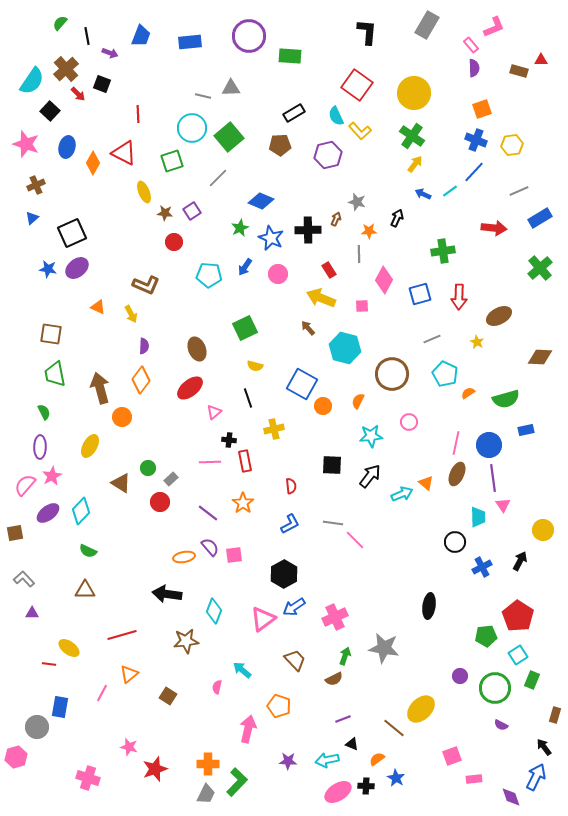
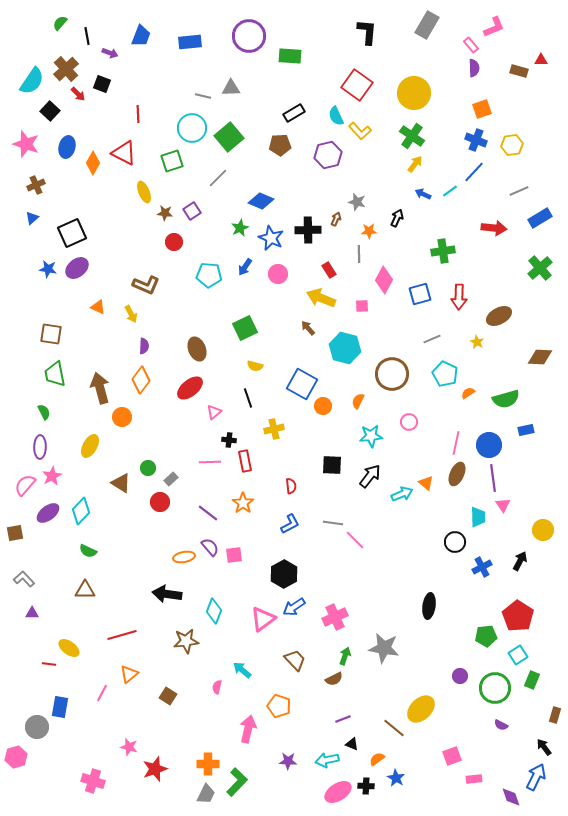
pink cross at (88, 778): moved 5 px right, 3 px down
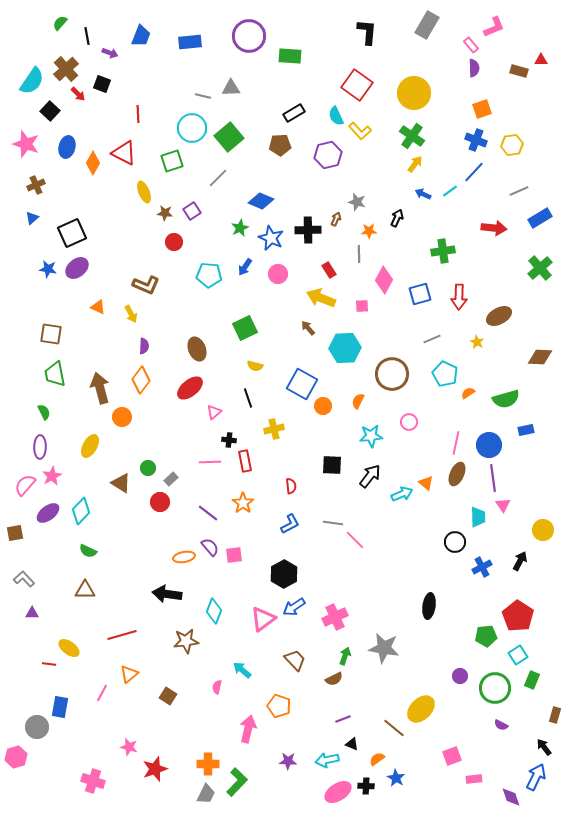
cyan hexagon at (345, 348): rotated 16 degrees counterclockwise
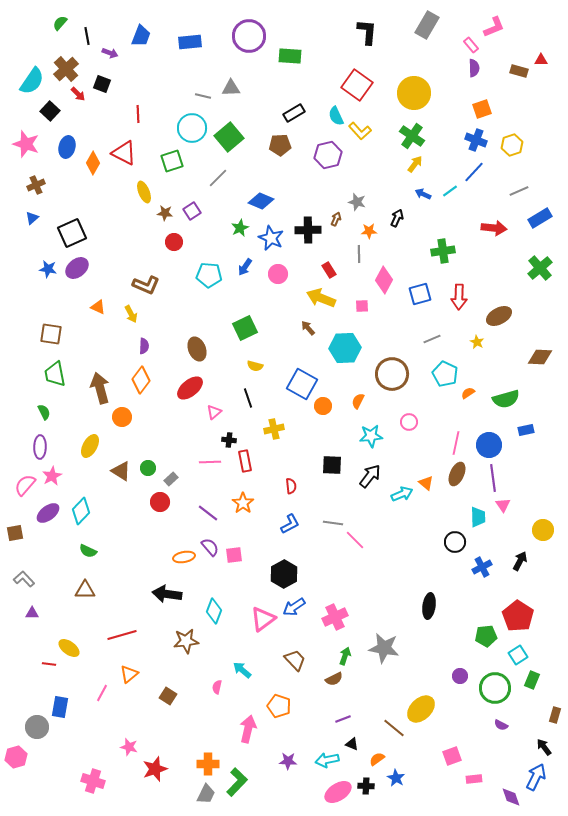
yellow hexagon at (512, 145): rotated 10 degrees counterclockwise
brown triangle at (121, 483): moved 12 px up
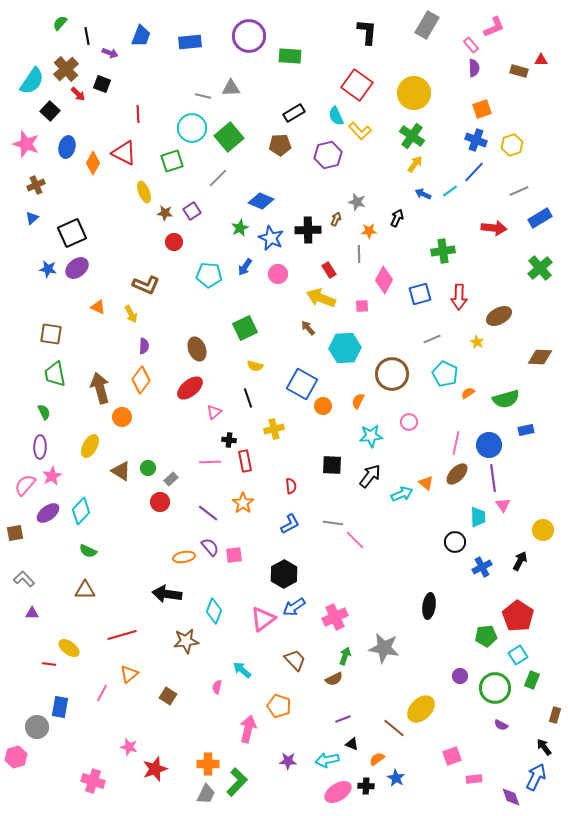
brown ellipse at (457, 474): rotated 20 degrees clockwise
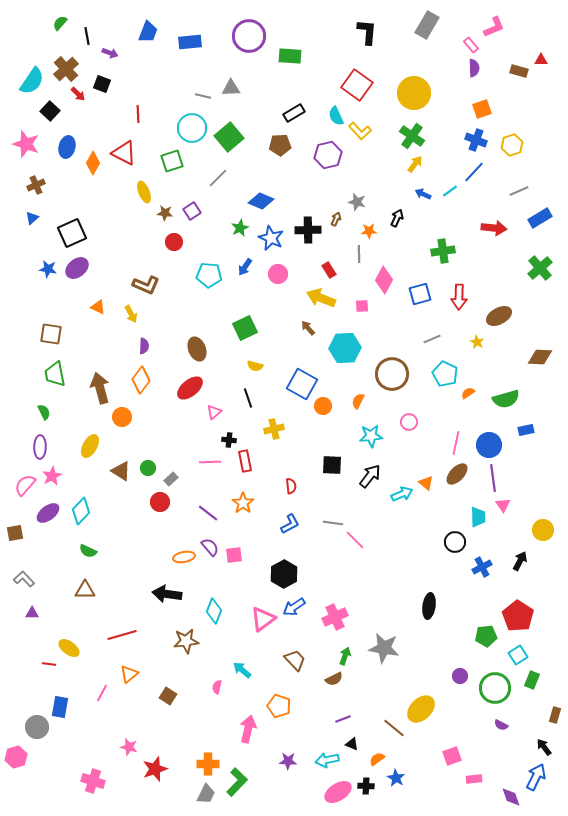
blue trapezoid at (141, 36): moved 7 px right, 4 px up
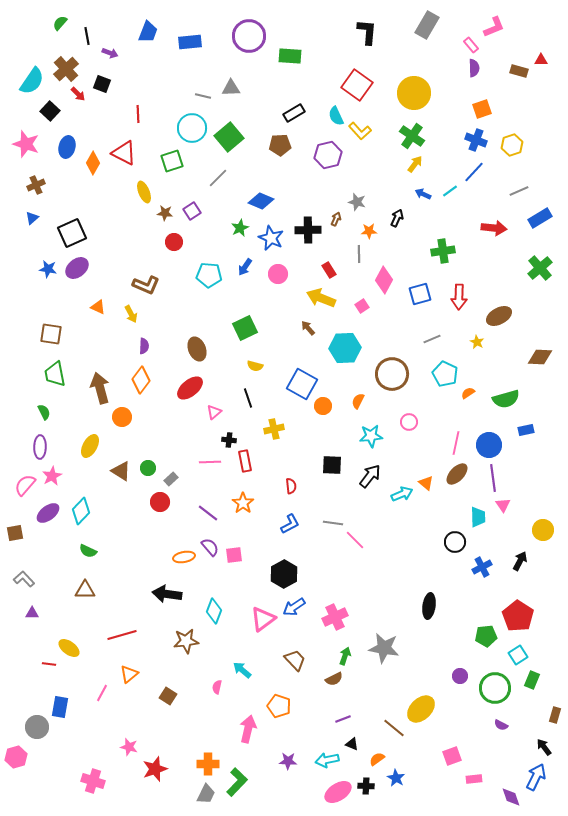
pink square at (362, 306): rotated 32 degrees counterclockwise
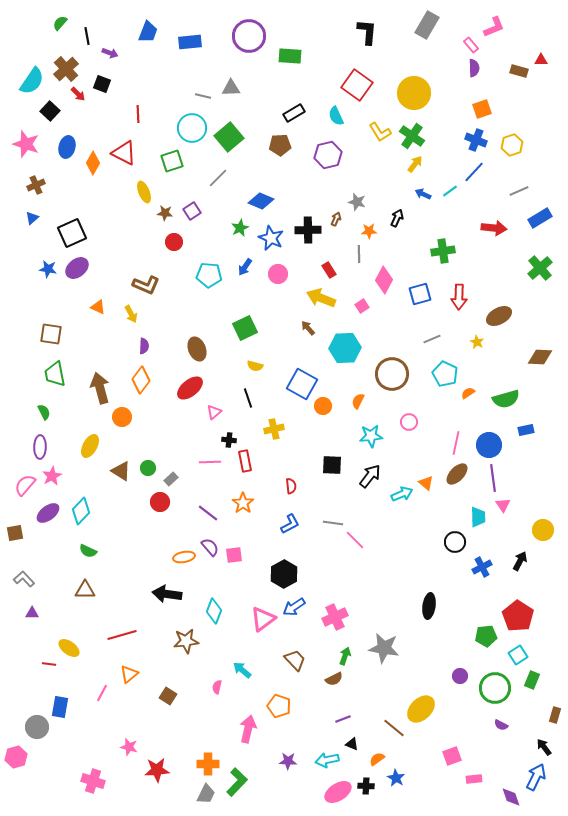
yellow L-shape at (360, 131): moved 20 px right, 1 px down; rotated 10 degrees clockwise
red star at (155, 769): moved 2 px right, 1 px down; rotated 15 degrees clockwise
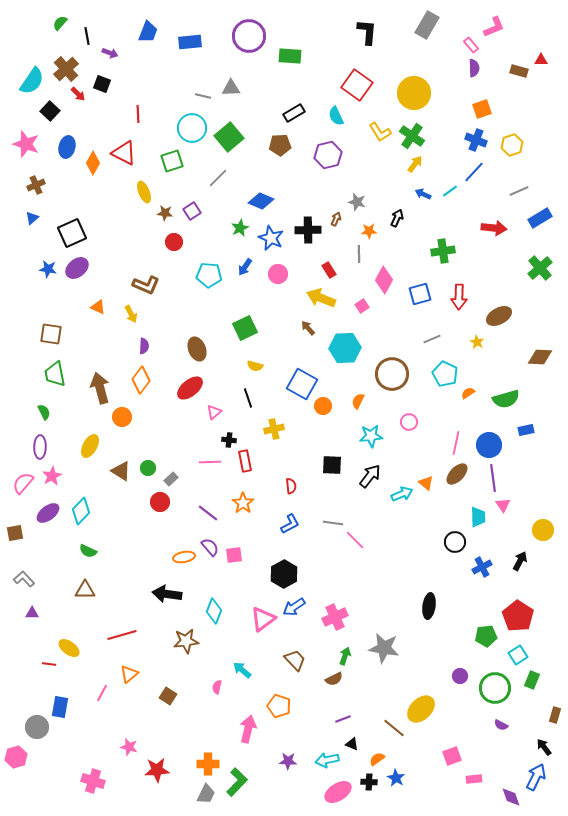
pink semicircle at (25, 485): moved 2 px left, 2 px up
black cross at (366, 786): moved 3 px right, 4 px up
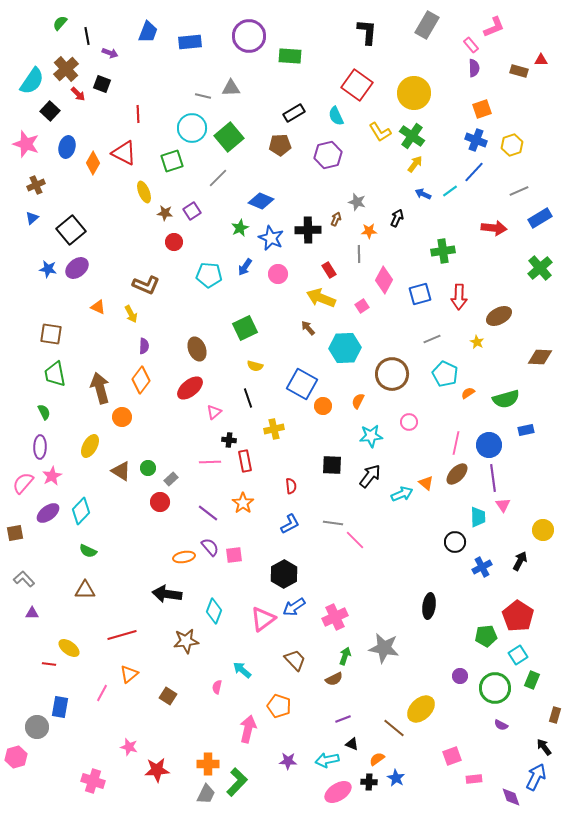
black square at (72, 233): moved 1 px left, 3 px up; rotated 16 degrees counterclockwise
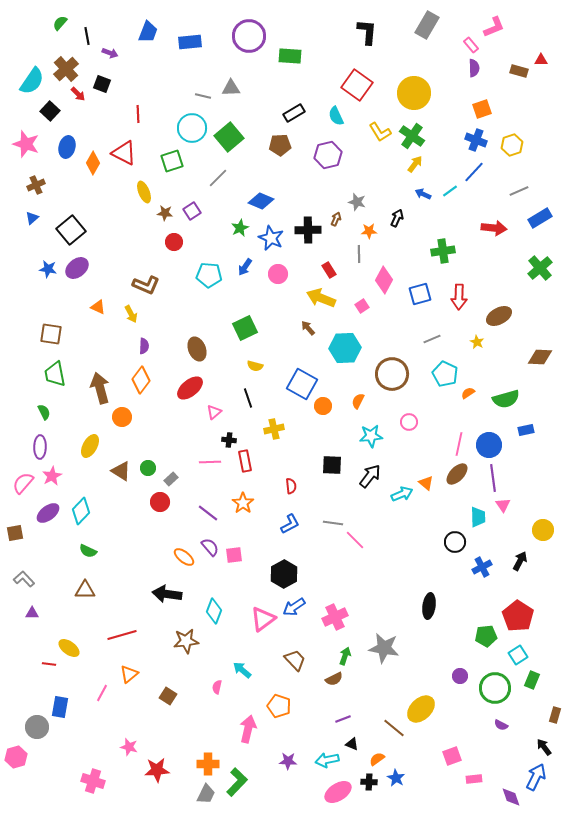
pink line at (456, 443): moved 3 px right, 1 px down
orange ellipse at (184, 557): rotated 50 degrees clockwise
